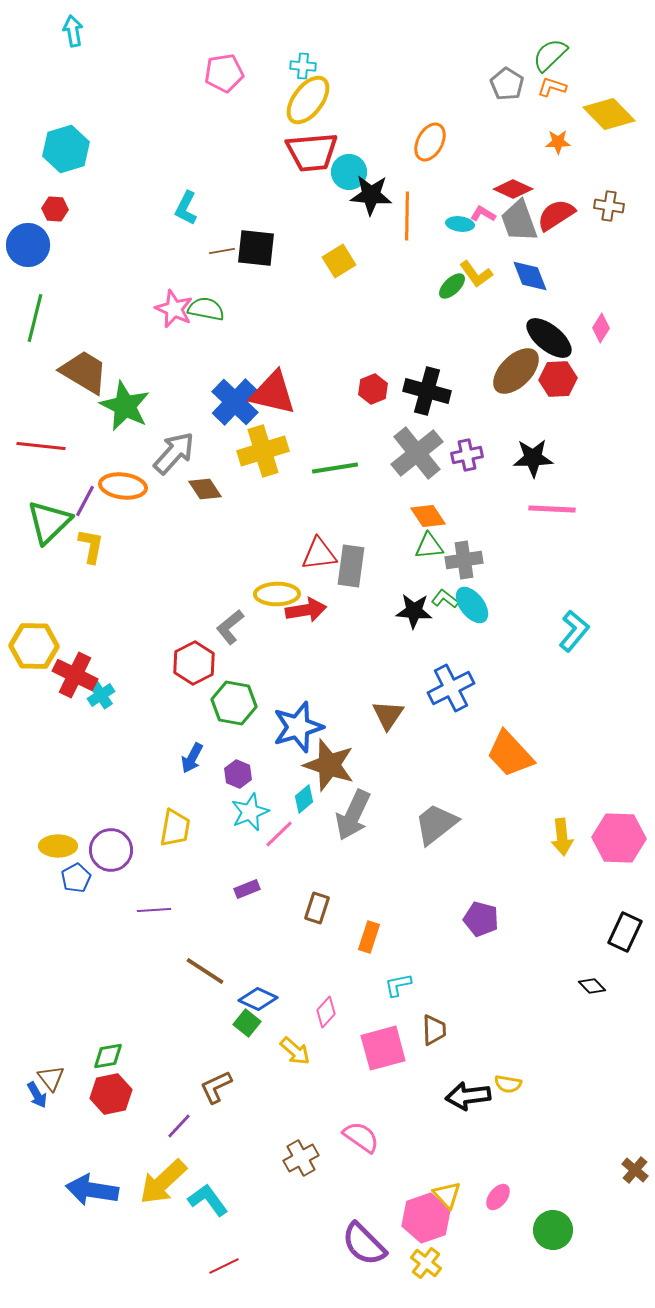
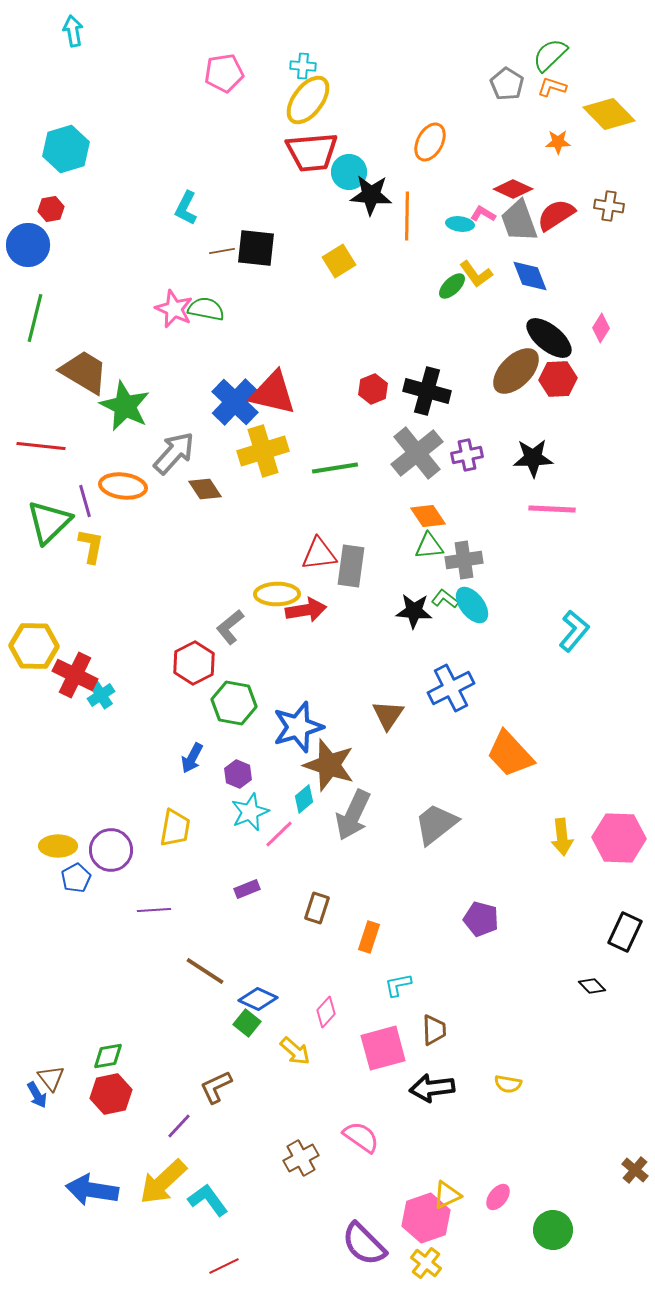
red hexagon at (55, 209): moved 4 px left; rotated 15 degrees counterclockwise
purple line at (85, 501): rotated 44 degrees counterclockwise
black arrow at (468, 1096): moved 36 px left, 8 px up
yellow triangle at (447, 1195): rotated 48 degrees clockwise
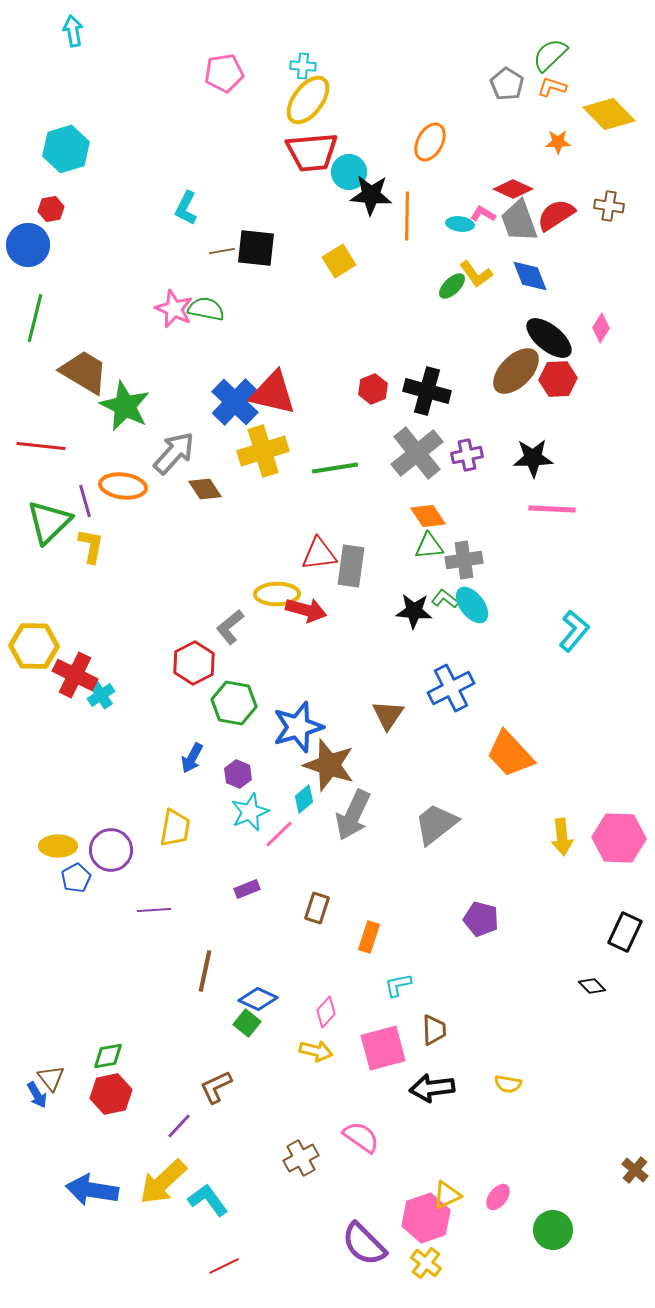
red arrow at (306, 610): rotated 24 degrees clockwise
brown line at (205, 971): rotated 69 degrees clockwise
yellow arrow at (295, 1051): moved 21 px right; rotated 28 degrees counterclockwise
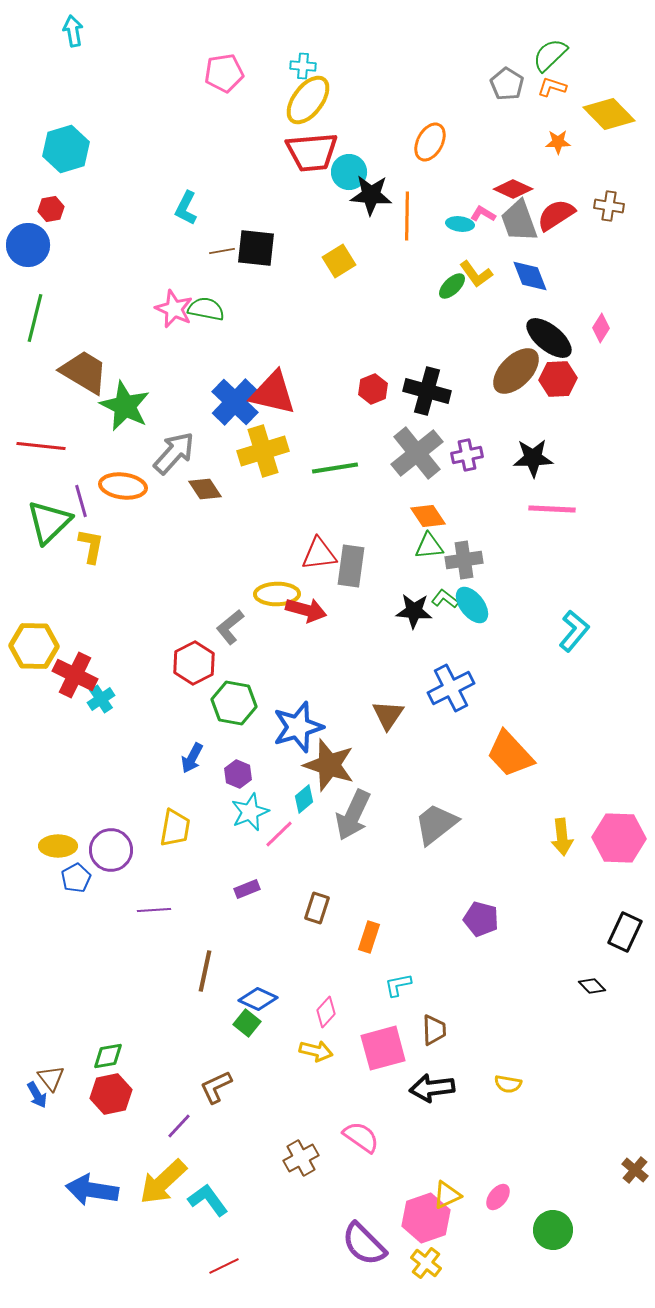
purple line at (85, 501): moved 4 px left
cyan cross at (101, 695): moved 4 px down
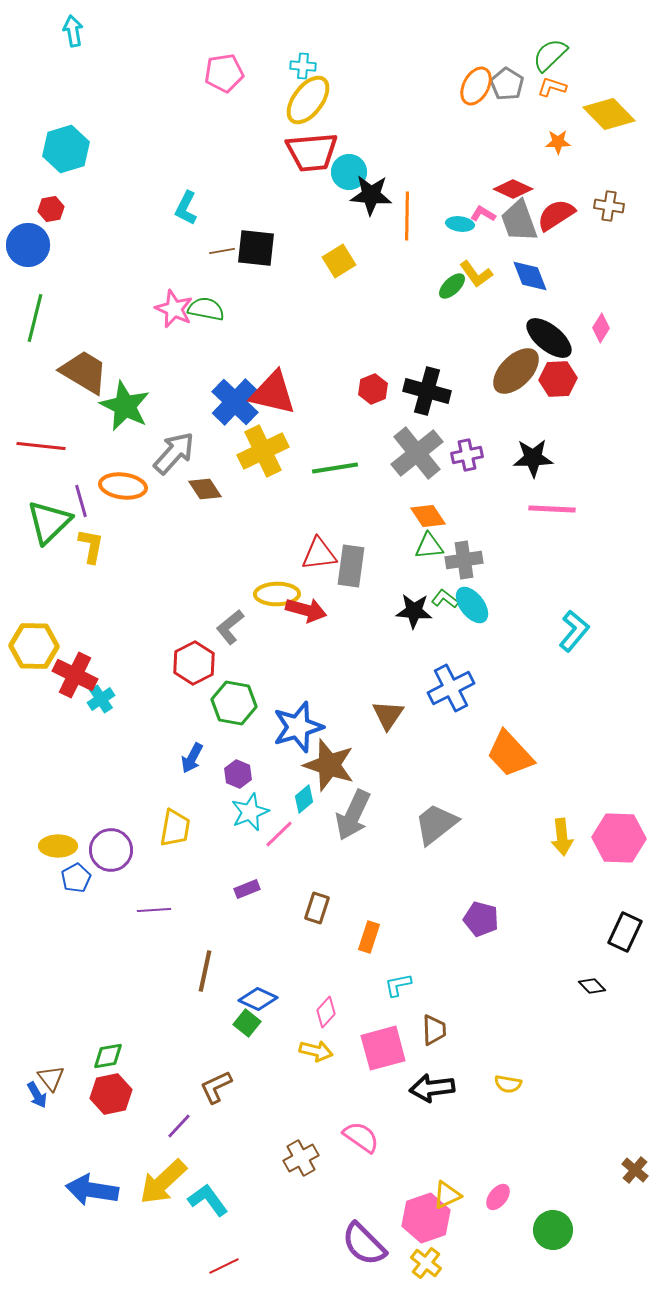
orange ellipse at (430, 142): moved 46 px right, 56 px up
yellow cross at (263, 451): rotated 9 degrees counterclockwise
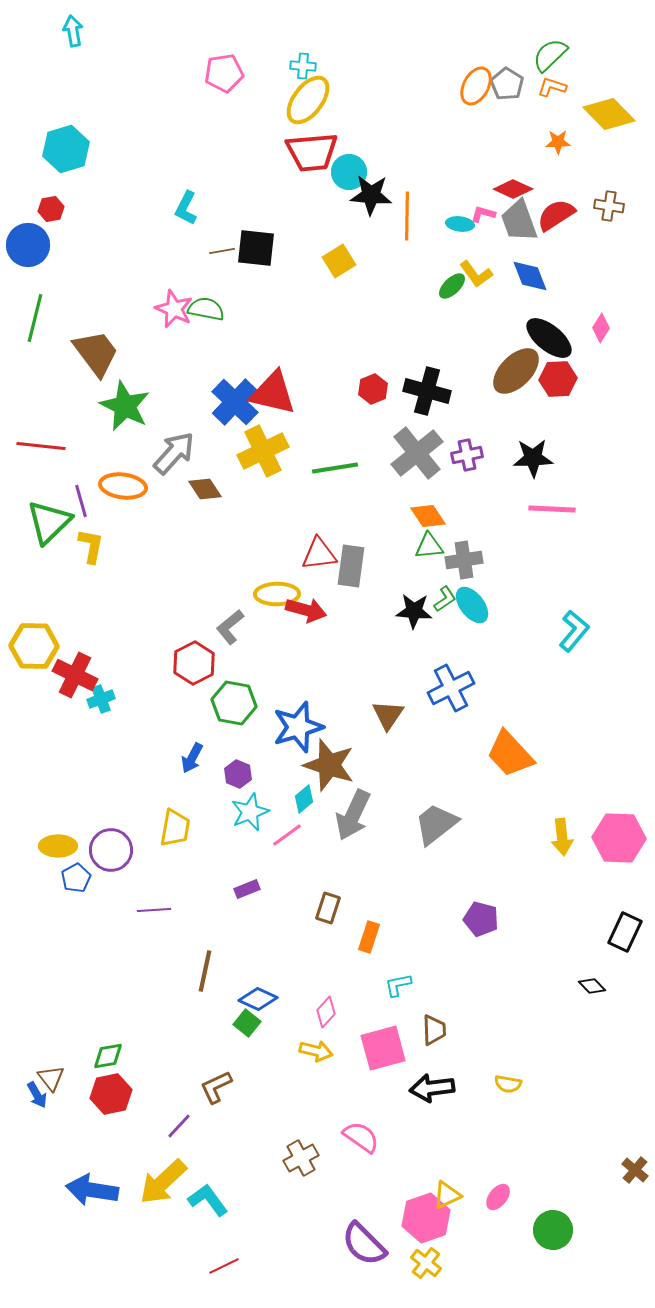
pink L-shape at (483, 214): rotated 15 degrees counterclockwise
brown trapezoid at (84, 372): moved 12 px right, 19 px up; rotated 22 degrees clockwise
green L-shape at (445, 599): rotated 108 degrees clockwise
cyan cross at (101, 699): rotated 12 degrees clockwise
pink line at (279, 834): moved 8 px right, 1 px down; rotated 8 degrees clockwise
brown rectangle at (317, 908): moved 11 px right
